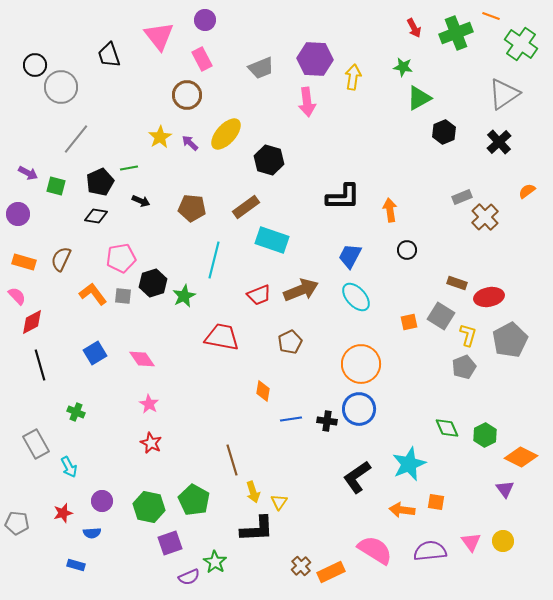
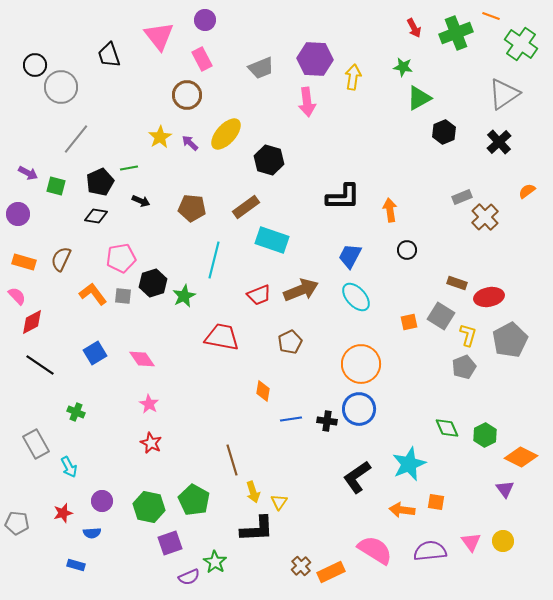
black line at (40, 365): rotated 40 degrees counterclockwise
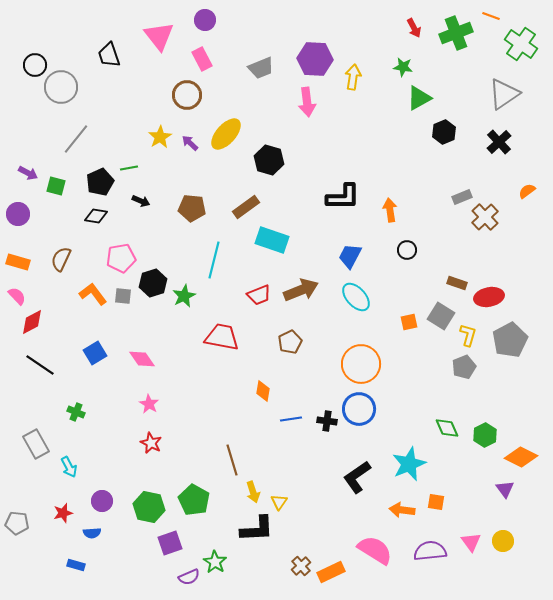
orange rectangle at (24, 262): moved 6 px left
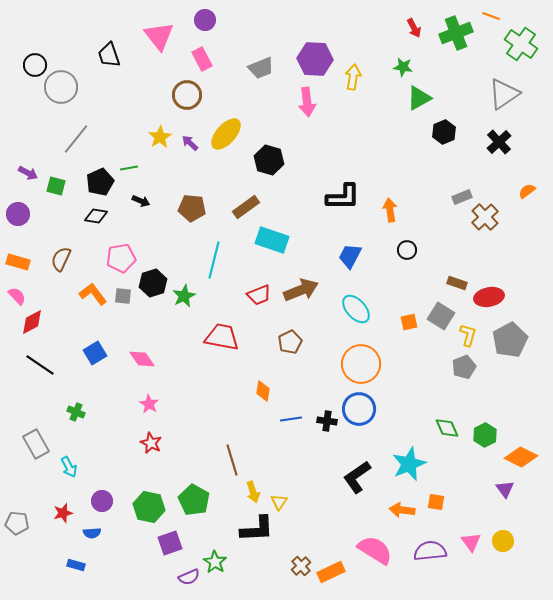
cyan ellipse at (356, 297): moved 12 px down
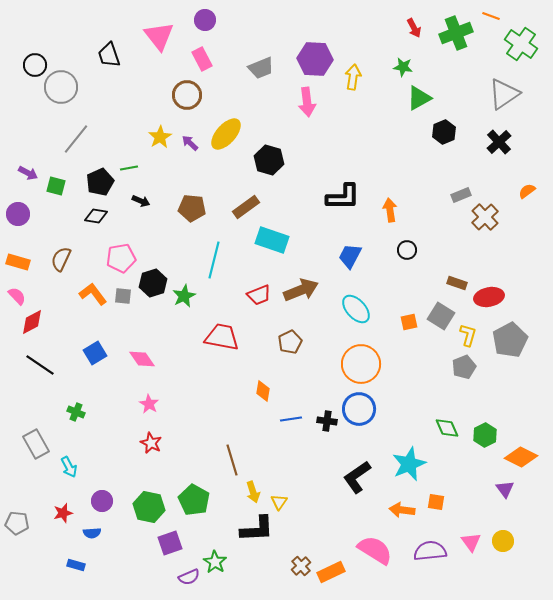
gray rectangle at (462, 197): moved 1 px left, 2 px up
